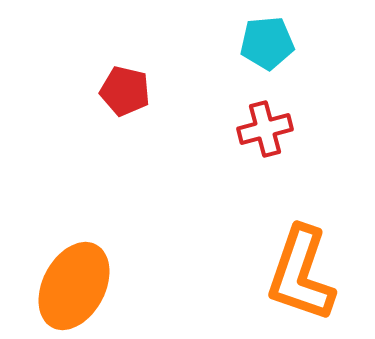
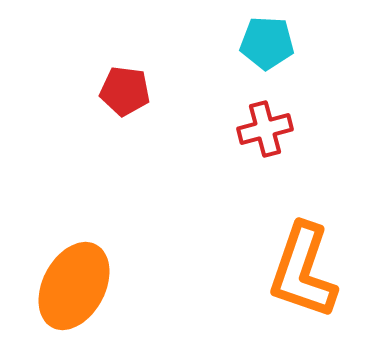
cyan pentagon: rotated 8 degrees clockwise
red pentagon: rotated 6 degrees counterclockwise
orange L-shape: moved 2 px right, 3 px up
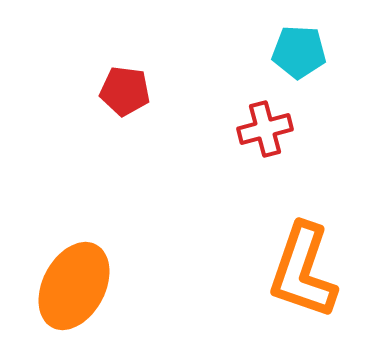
cyan pentagon: moved 32 px right, 9 px down
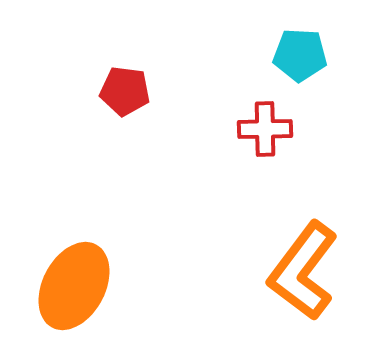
cyan pentagon: moved 1 px right, 3 px down
red cross: rotated 14 degrees clockwise
orange L-shape: rotated 18 degrees clockwise
